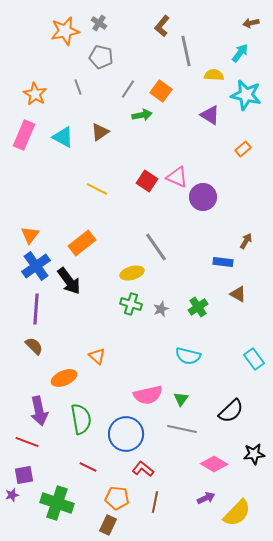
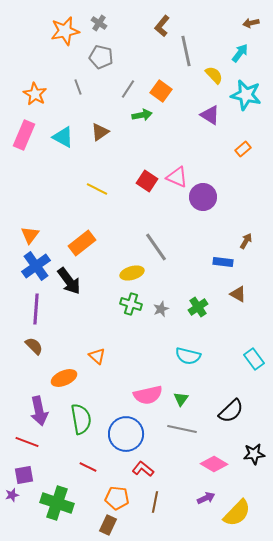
yellow semicircle at (214, 75): rotated 42 degrees clockwise
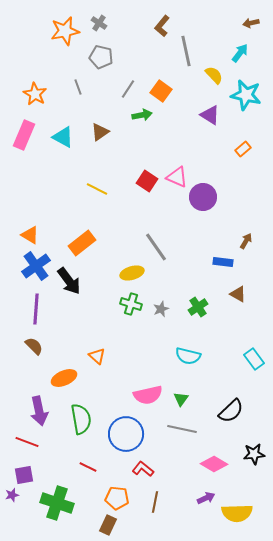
orange triangle at (30, 235): rotated 36 degrees counterclockwise
yellow semicircle at (237, 513): rotated 44 degrees clockwise
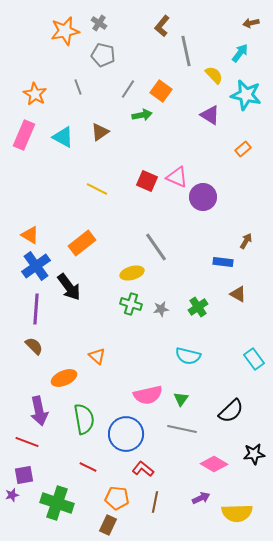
gray pentagon at (101, 57): moved 2 px right, 2 px up
red square at (147, 181): rotated 10 degrees counterclockwise
black arrow at (69, 281): moved 6 px down
gray star at (161, 309): rotated 14 degrees clockwise
green semicircle at (81, 419): moved 3 px right
purple arrow at (206, 498): moved 5 px left
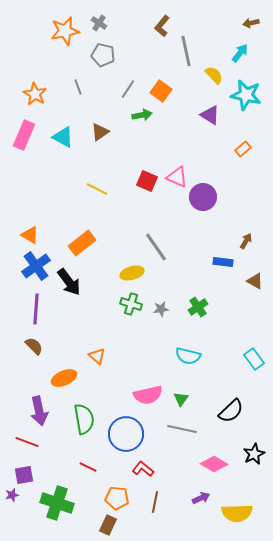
black arrow at (69, 287): moved 5 px up
brown triangle at (238, 294): moved 17 px right, 13 px up
black star at (254, 454): rotated 20 degrees counterclockwise
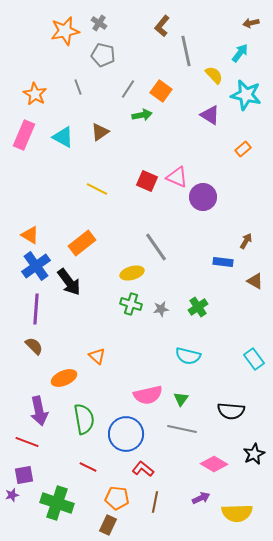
black semicircle at (231, 411): rotated 48 degrees clockwise
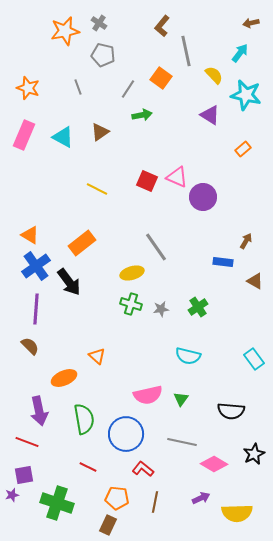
orange square at (161, 91): moved 13 px up
orange star at (35, 94): moved 7 px left, 6 px up; rotated 10 degrees counterclockwise
brown semicircle at (34, 346): moved 4 px left
gray line at (182, 429): moved 13 px down
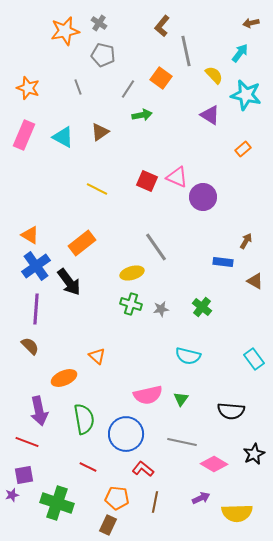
green cross at (198, 307): moved 4 px right; rotated 18 degrees counterclockwise
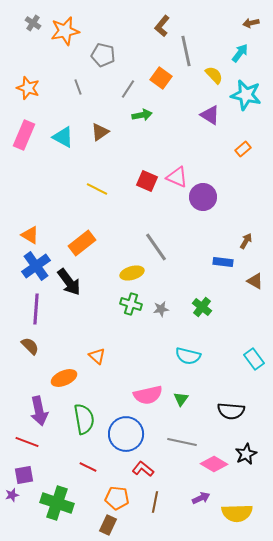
gray cross at (99, 23): moved 66 px left
black star at (254, 454): moved 8 px left
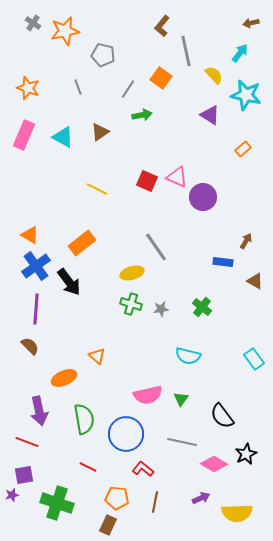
black semicircle at (231, 411): moved 9 px left, 5 px down; rotated 48 degrees clockwise
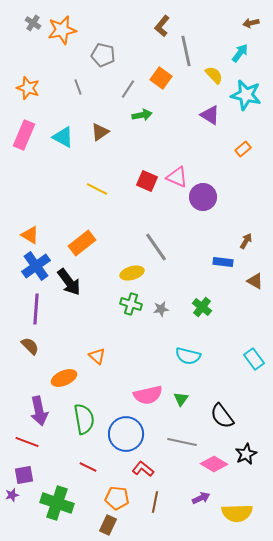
orange star at (65, 31): moved 3 px left, 1 px up
